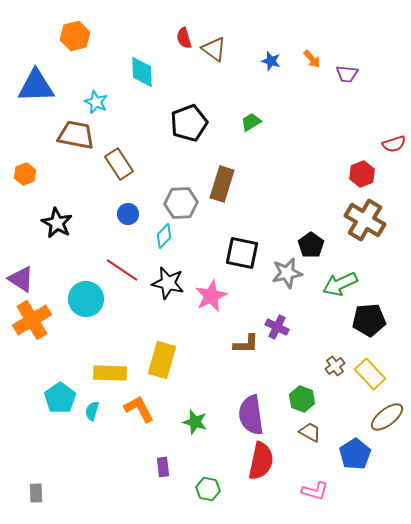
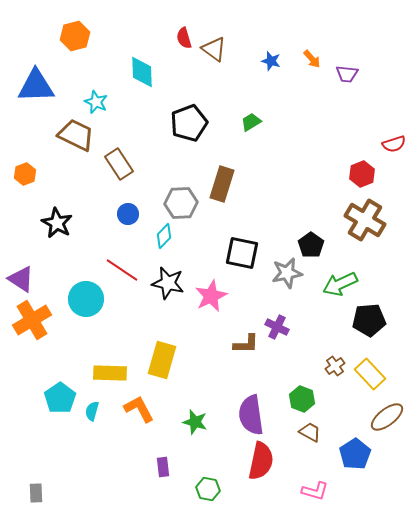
brown trapezoid at (76, 135): rotated 15 degrees clockwise
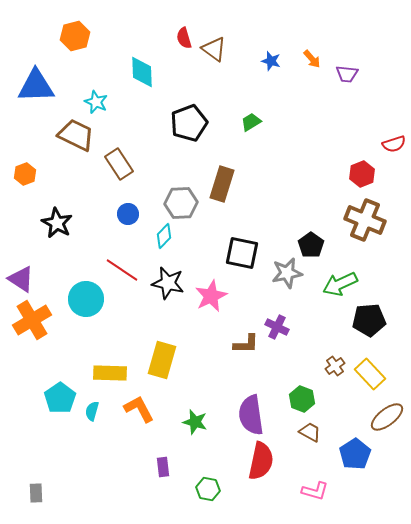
brown cross at (365, 220): rotated 9 degrees counterclockwise
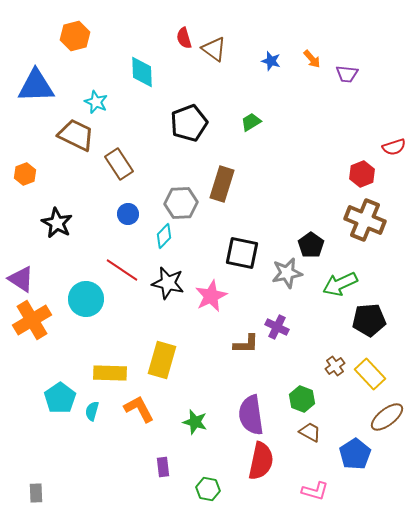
red semicircle at (394, 144): moved 3 px down
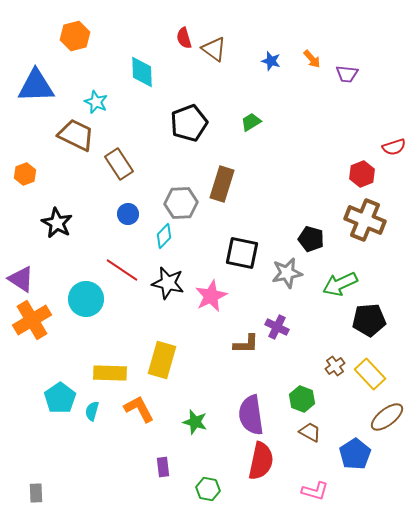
black pentagon at (311, 245): moved 6 px up; rotated 20 degrees counterclockwise
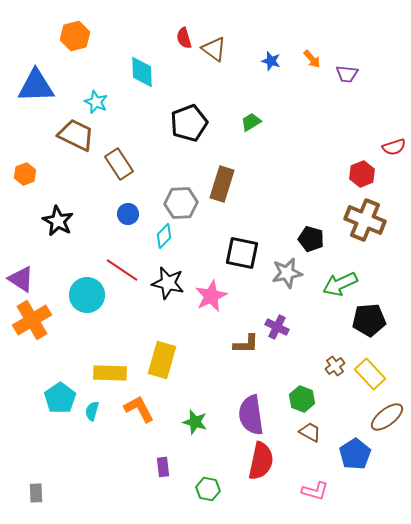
black star at (57, 223): moved 1 px right, 2 px up
cyan circle at (86, 299): moved 1 px right, 4 px up
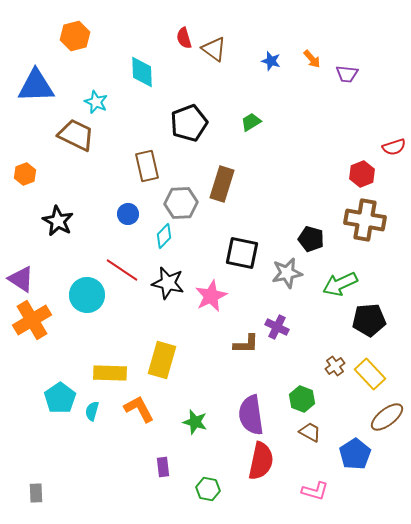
brown rectangle at (119, 164): moved 28 px right, 2 px down; rotated 20 degrees clockwise
brown cross at (365, 220): rotated 12 degrees counterclockwise
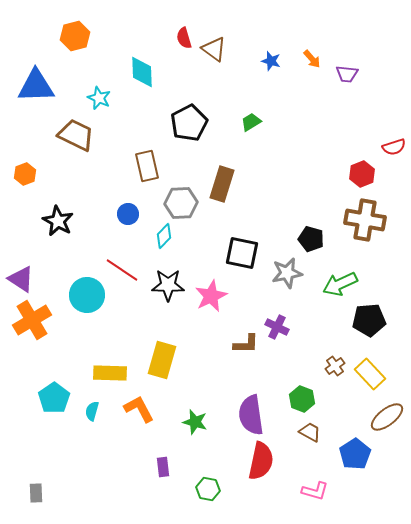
cyan star at (96, 102): moved 3 px right, 4 px up
black pentagon at (189, 123): rotated 6 degrees counterclockwise
black star at (168, 283): moved 2 px down; rotated 12 degrees counterclockwise
cyan pentagon at (60, 398): moved 6 px left
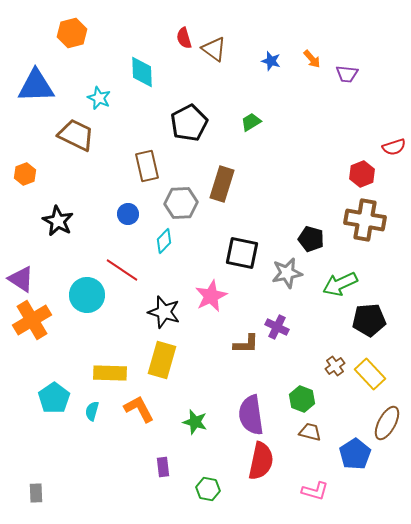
orange hexagon at (75, 36): moved 3 px left, 3 px up
cyan diamond at (164, 236): moved 5 px down
black star at (168, 285): moved 4 px left, 27 px down; rotated 16 degrees clockwise
brown ellipse at (387, 417): moved 6 px down; rotated 24 degrees counterclockwise
brown trapezoid at (310, 432): rotated 15 degrees counterclockwise
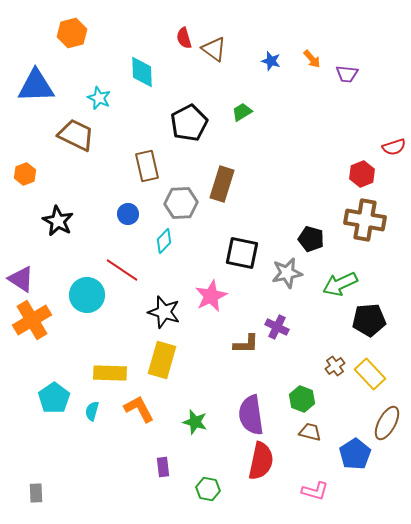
green trapezoid at (251, 122): moved 9 px left, 10 px up
